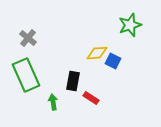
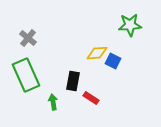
green star: rotated 15 degrees clockwise
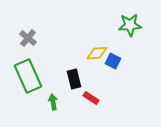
green rectangle: moved 2 px right, 1 px down
black rectangle: moved 1 px right, 2 px up; rotated 24 degrees counterclockwise
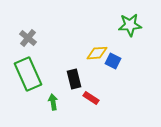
green rectangle: moved 2 px up
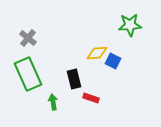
red rectangle: rotated 14 degrees counterclockwise
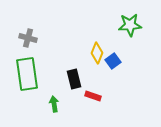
gray cross: rotated 24 degrees counterclockwise
yellow diamond: rotated 65 degrees counterclockwise
blue square: rotated 28 degrees clockwise
green rectangle: moved 1 px left; rotated 16 degrees clockwise
red rectangle: moved 2 px right, 2 px up
green arrow: moved 1 px right, 2 px down
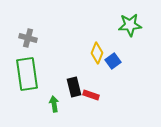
black rectangle: moved 8 px down
red rectangle: moved 2 px left, 1 px up
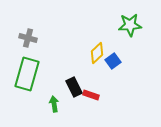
yellow diamond: rotated 25 degrees clockwise
green rectangle: rotated 24 degrees clockwise
black rectangle: rotated 12 degrees counterclockwise
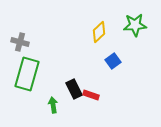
green star: moved 5 px right
gray cross: moved 8 px left, 4 px down
yellow diamond: moved 2 px right, 21 px up
black rectangle: moved 2 px down
green arrow: moved 1 px left, 1 px down
